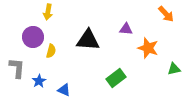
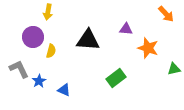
gray L-shape: moved 2 px right, 1 px down; rotated 30 degrees counterclockwise
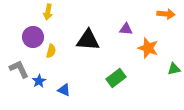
orange arrow: rotated 42 degrees counterclockwise
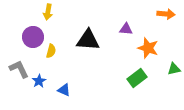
green rectangle: moved 21 px right
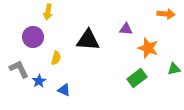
yellow semicircle: moved 5 px right, 7 px down
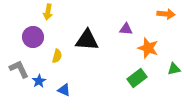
black triangle: moved 1 px left
yellow semicircle: moved 1 px right, 2 px up
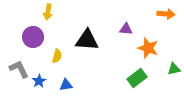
blue triangle: moved 2 px right, 5 px up; rotated 32 degrees counterclockwise
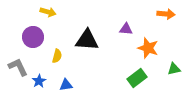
yellow arrow: rotated 84 degrees counterclockwise
gray L-shape: moved 1 px left, 2 px up
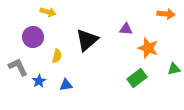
black triangle: rotated 45 degrees counterclockwise
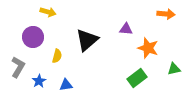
gray L-shape: rotated 55 degrees clockwise
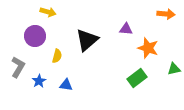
purple circle: moved 2 px right, 1 px up
blue triangle: rotated 16 degrees clockwise
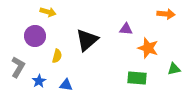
green rectangle: rotated 42 degrees clockwise
